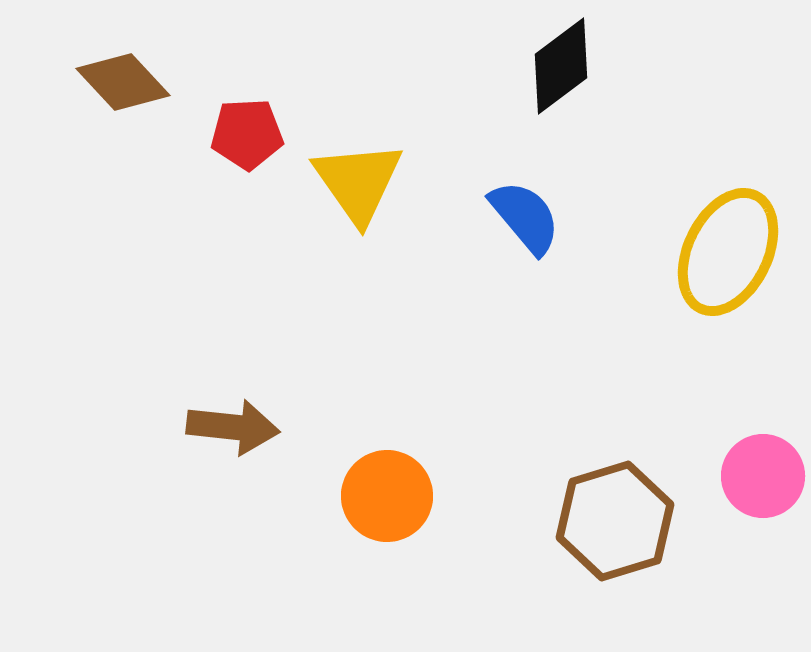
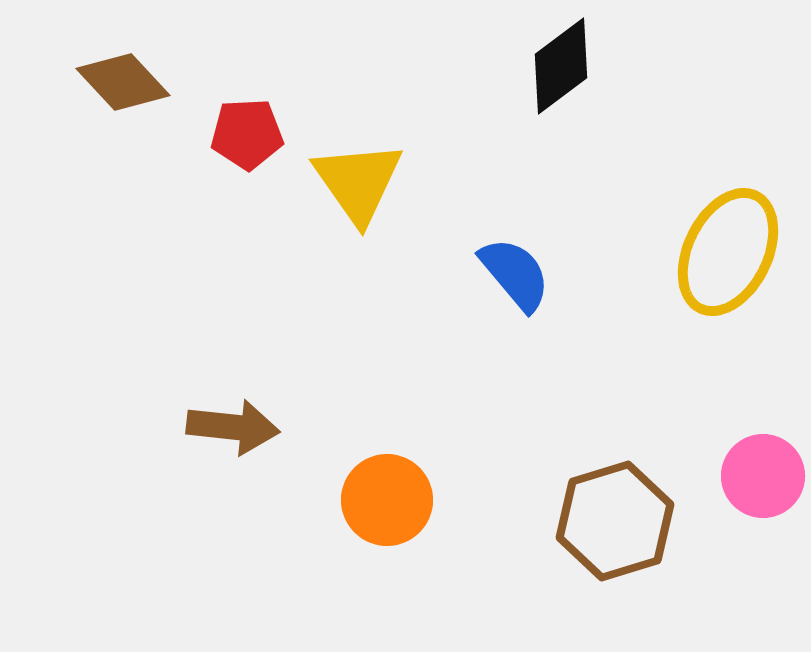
blue semicircle: moved 10 px left, 57 px down
orange circle: moved 4 px down
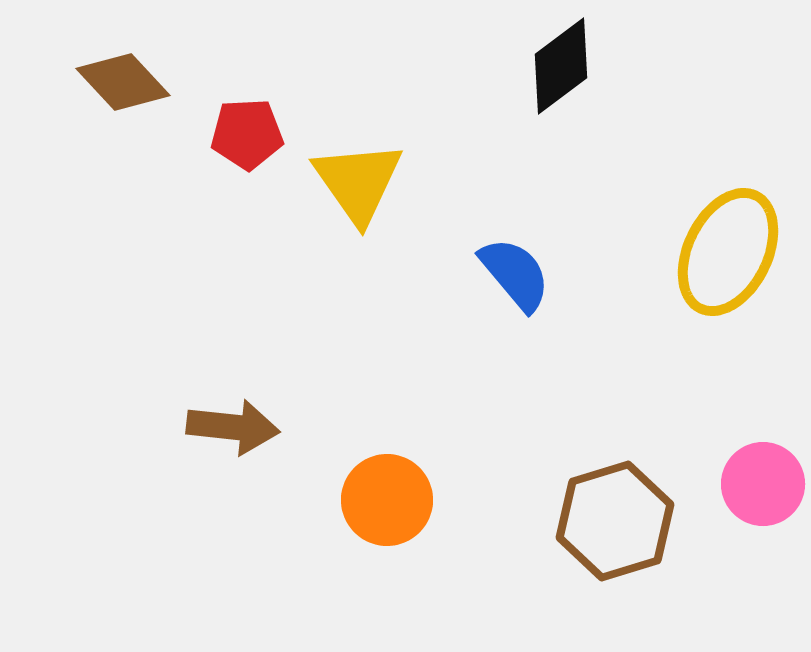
pink circle: moved 8 px down
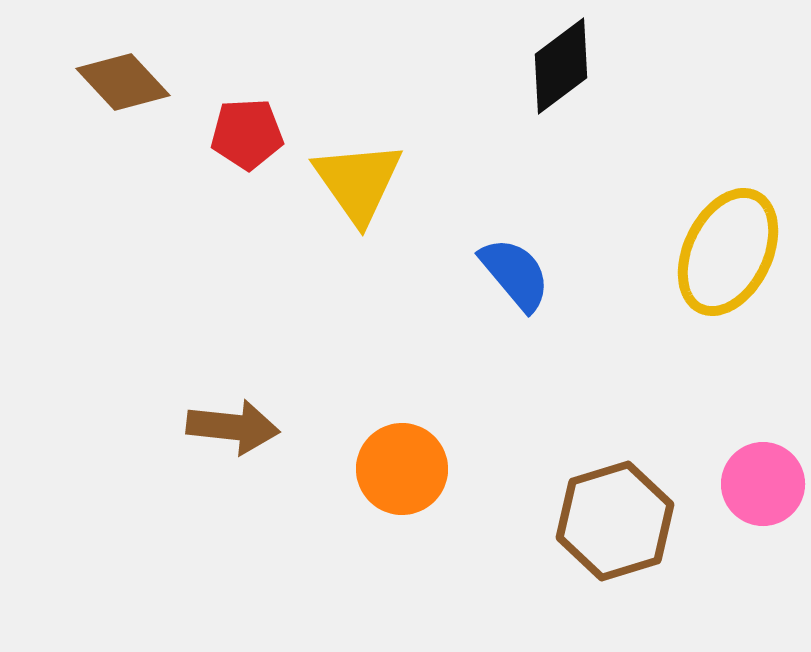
orange circle: moved 15 px right, 31 px up
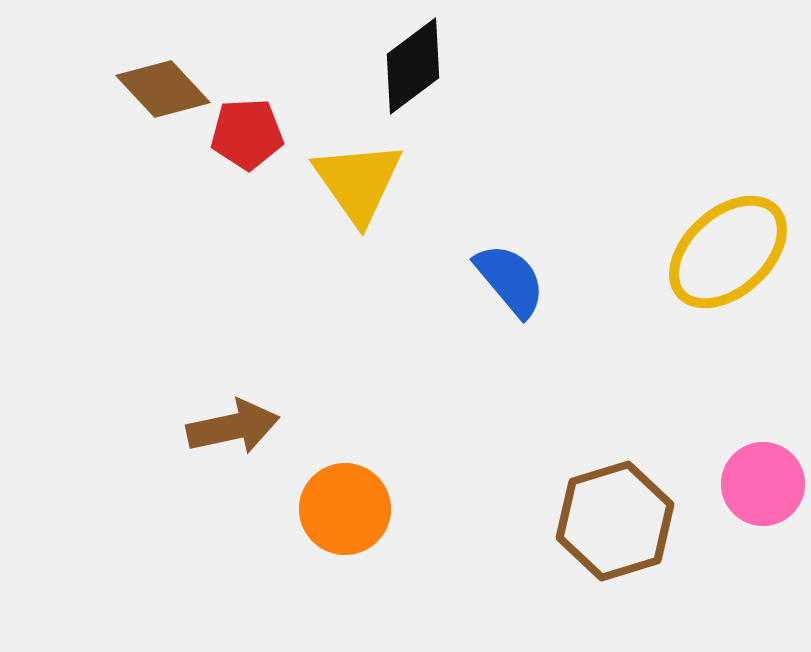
black diamond: moved 148 px left
brown diamond: moved 40 px right, 7 px down
yellow ellipse: rotated 22 degrees clockwise
blue semicircle: moved 5 px left, 6 px down
brown arrow: rotated 18 degrees counterclockwise
orange circle: moved 57 px left, 40 px down
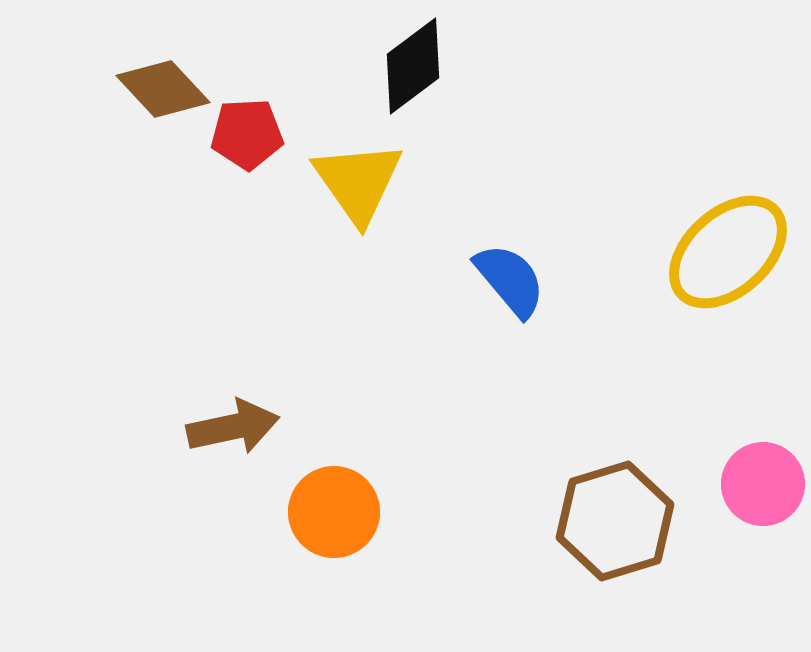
orange circle: moved 11 px left, 3 px down
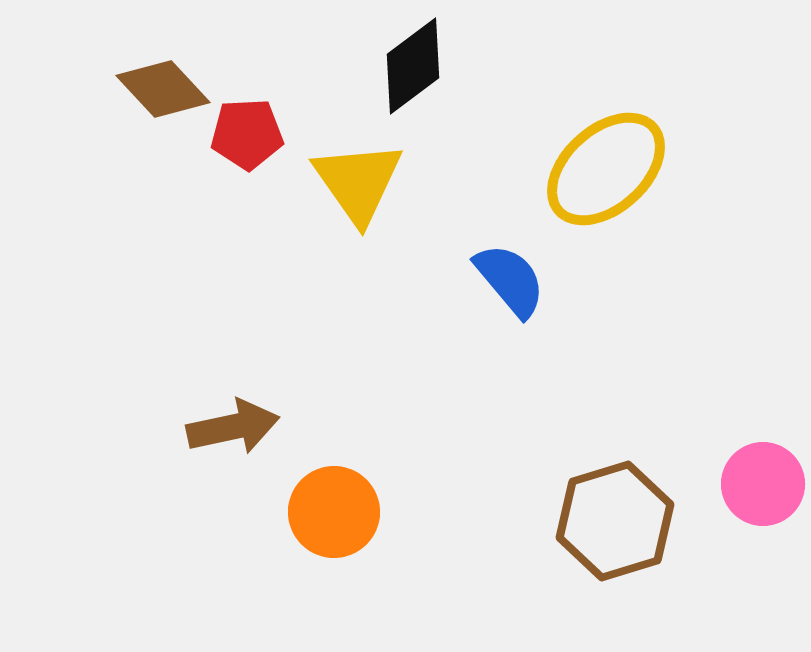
yellow ellipse: moved 122 px left, 83 px up
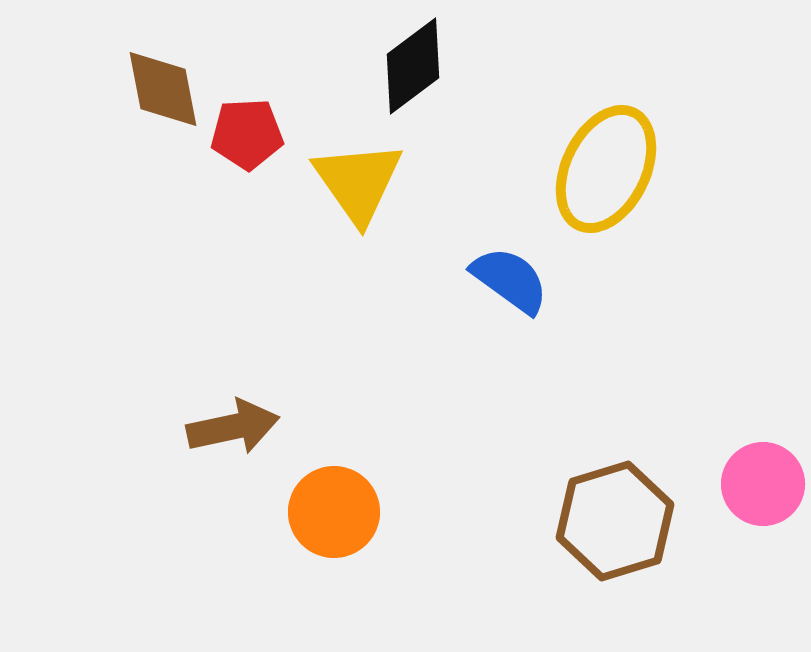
brown diamond: rotated 32 degrees clockwise
yellow ellipse: rotated 22 degrees counterclockwise
blue semicircle: rotated 14 degrees counterclockwise
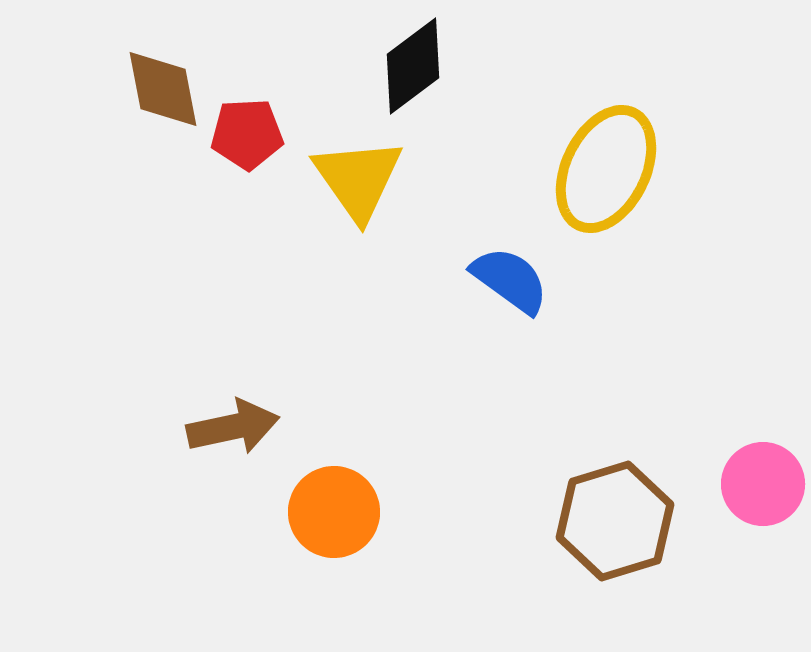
yellow triangle: moved 3 px up
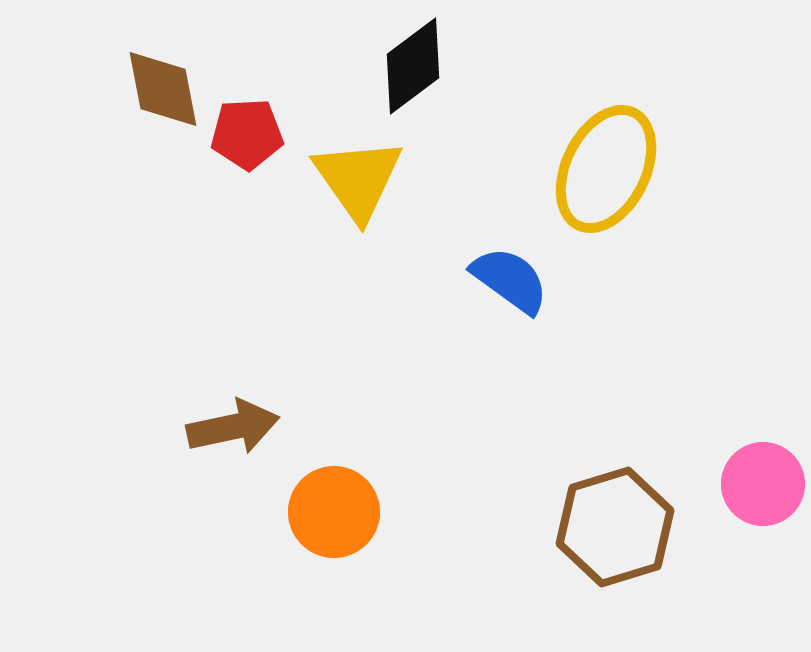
brown hexagon: moved 6 px down
